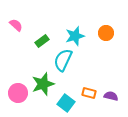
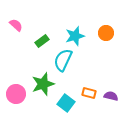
pink circle: moved 2 px left, 1 px down
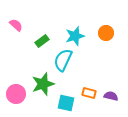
cyan square: rotated 24 degrees counterclockwise
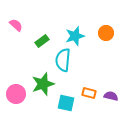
cyan semicircle: rotated 20 degrees counterclockwise
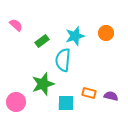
pink circle: moved 8 px down
cyan square: rotated 12 degrees counterclockwise
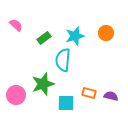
green rectangle: moved 2 px right, 3 px up
pink circle: moved 7 px up
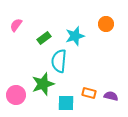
pink semicircle: rotated 96 degrees counterclockwise
orange circle: moved 9 px up
cyan semicircle: moved 4 px left, 1 px down
